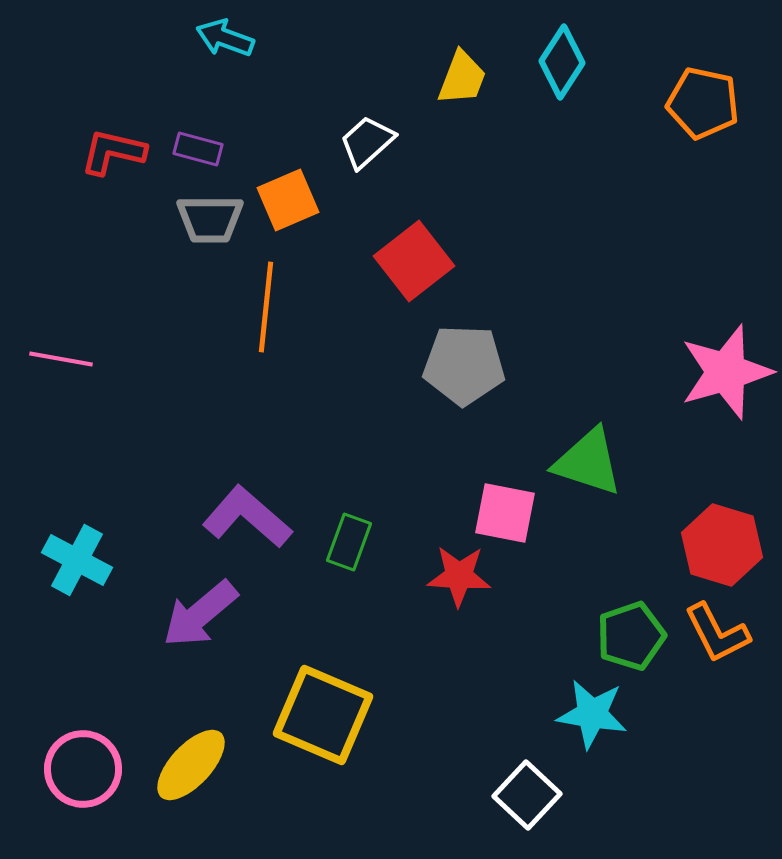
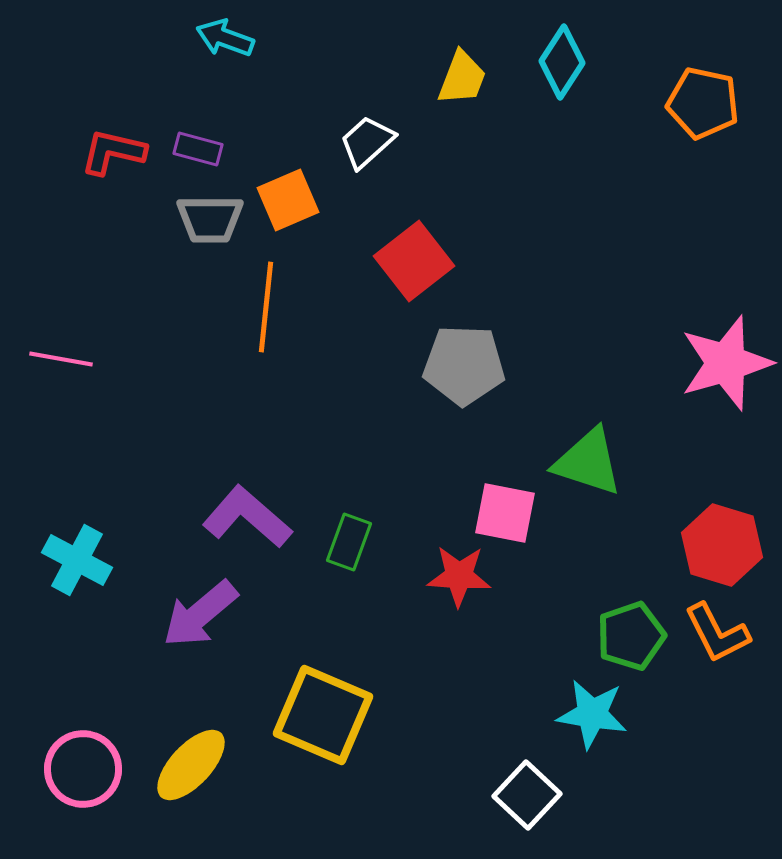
pink star: moved 9 px up
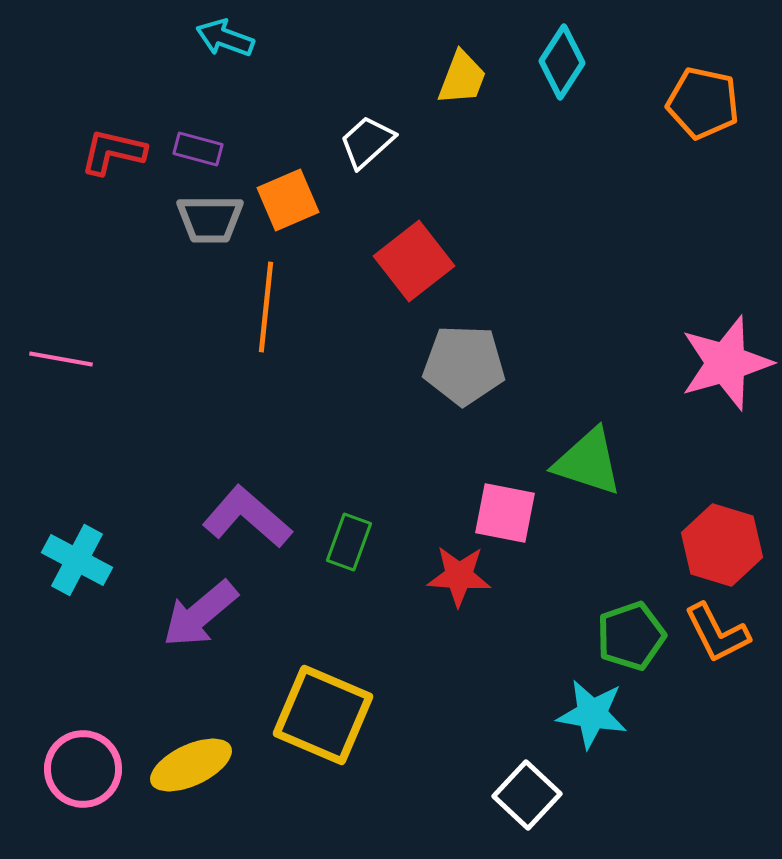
yellow ellipse: rotated 22 degrees clockwise
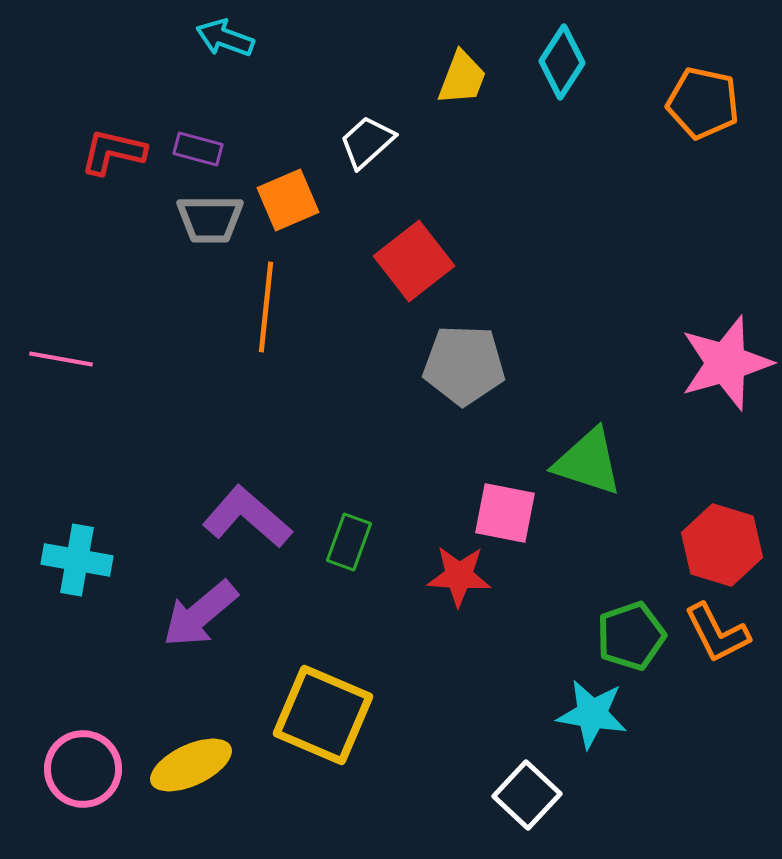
cyan cross: rotated 18 degrees counterclockwise
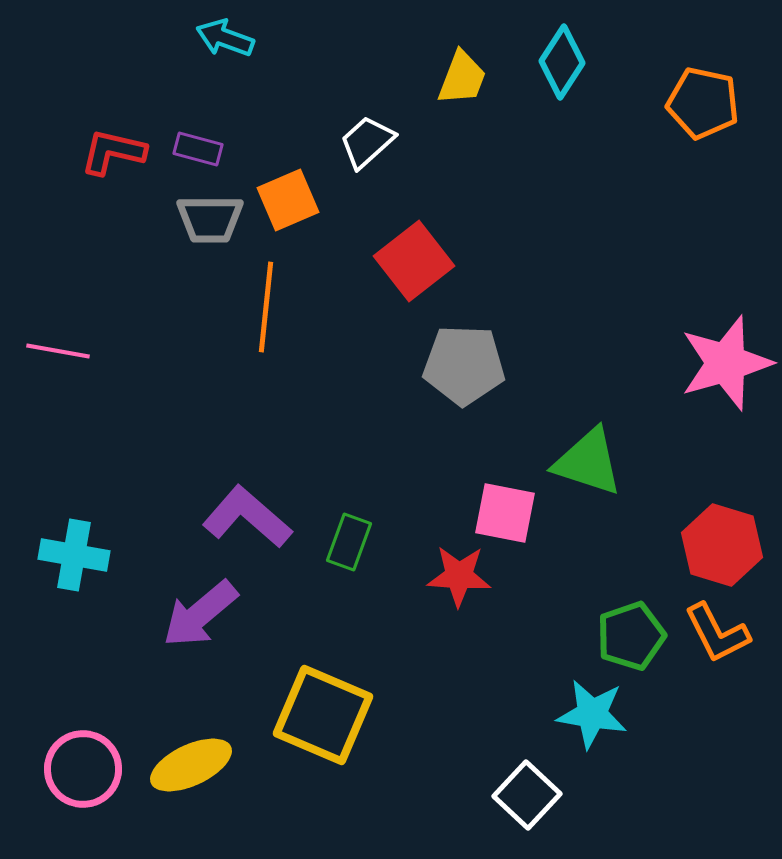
pink line: moved 3 px left, 8 px up
cyan cross: moved 3 px left, 5 px up
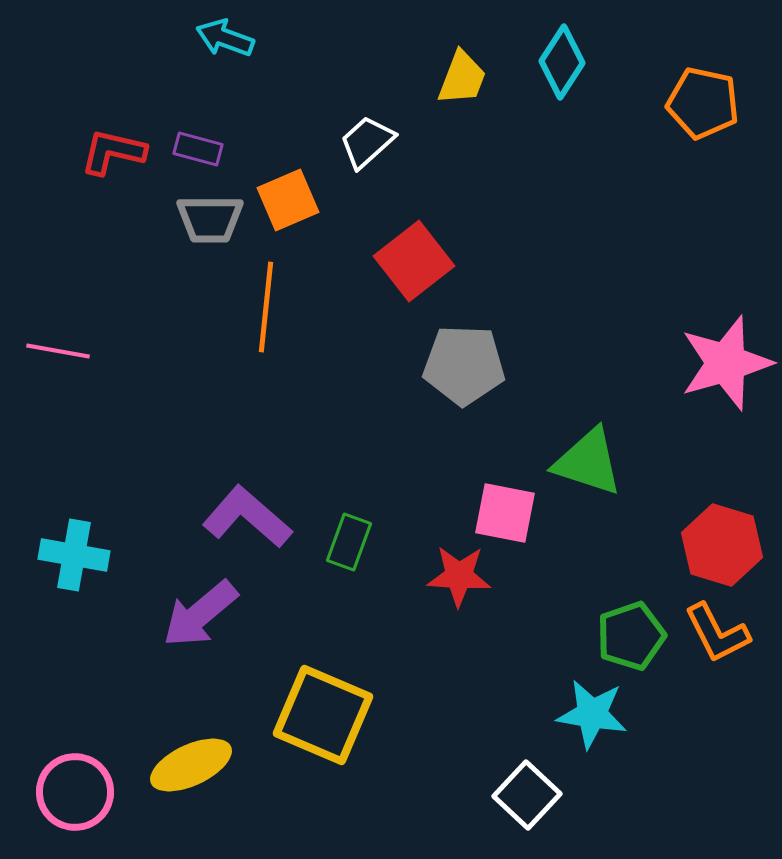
pink circle: moved 8 px left, 23 px down
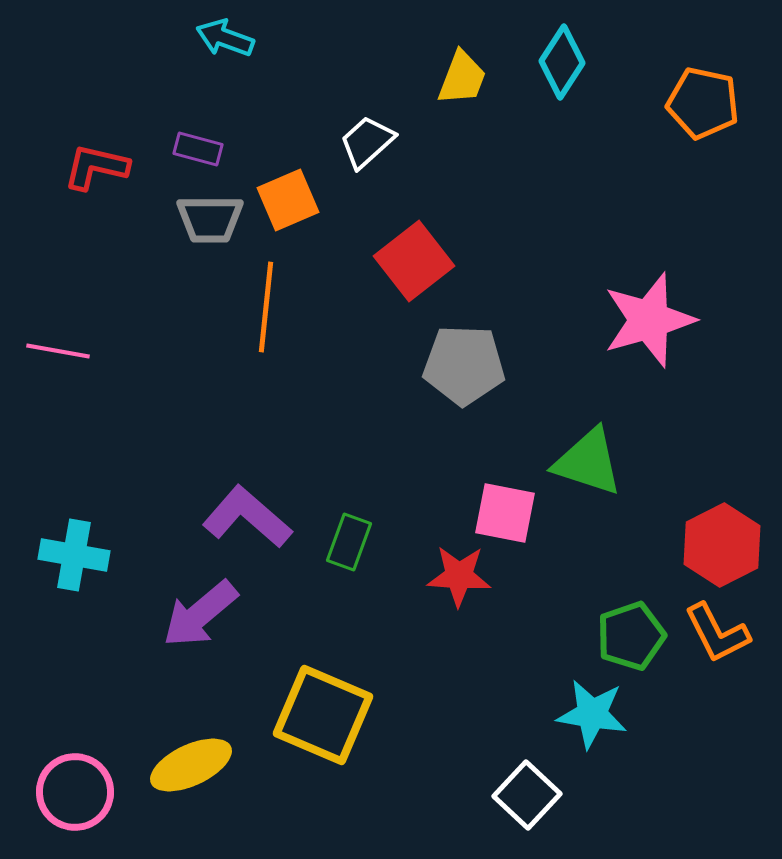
red L-shape: moved 17 px left, 15 px down
pink star: moved 77 px left, 43 px up
red hexagon: rotated 16 degrees clockwise
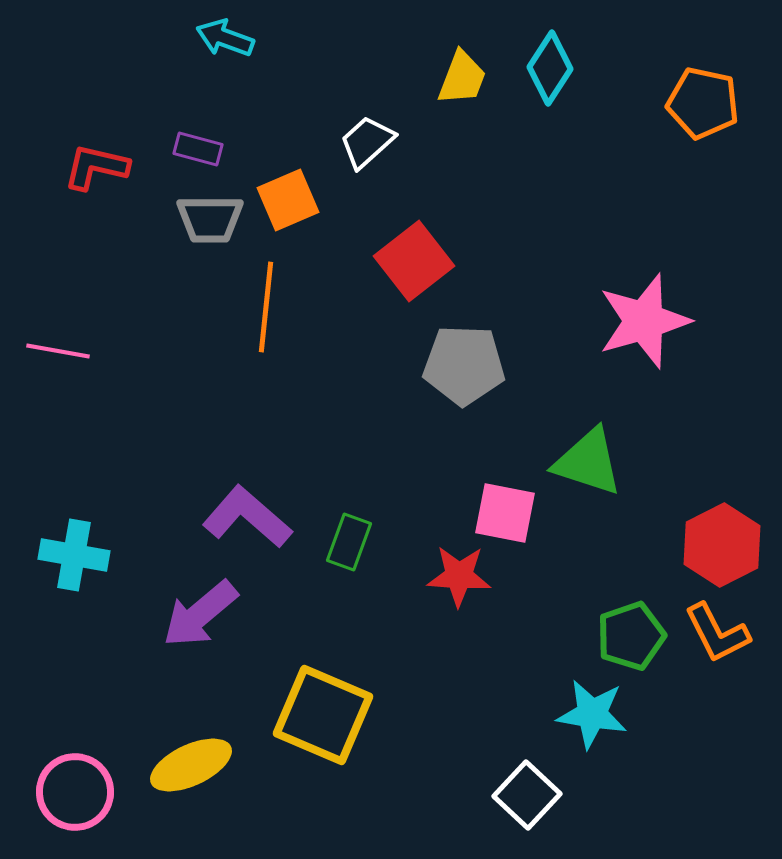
cyan diamond: moved 12 px left, 6 px down
pink star: moved 5 px left, 1 px down
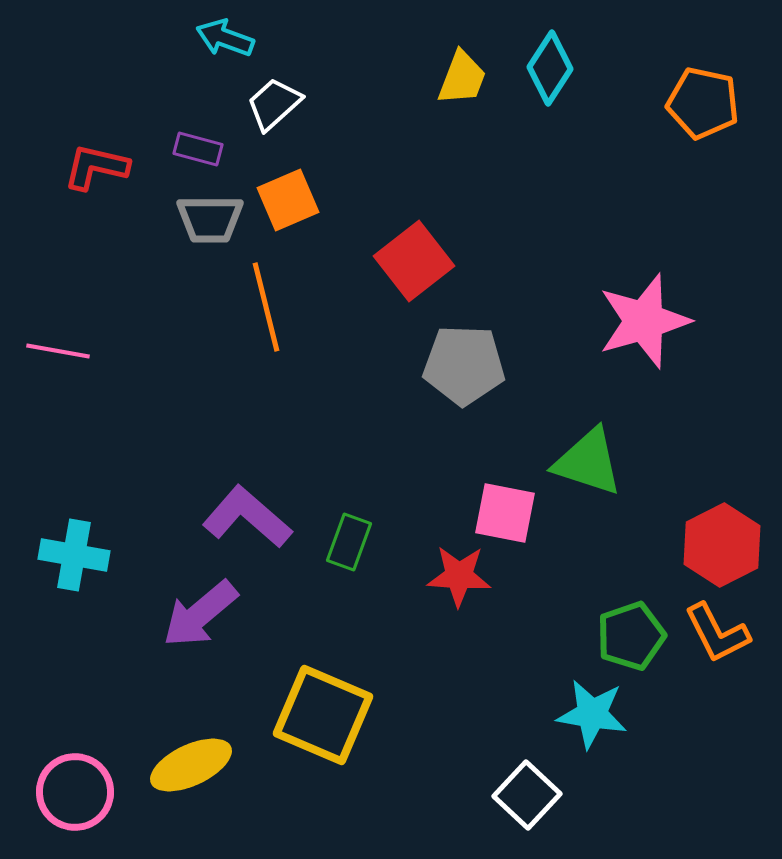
white trapezoid: moved 93 px left, 38 px up
orange line: rotated 20 degrees counterclockwise
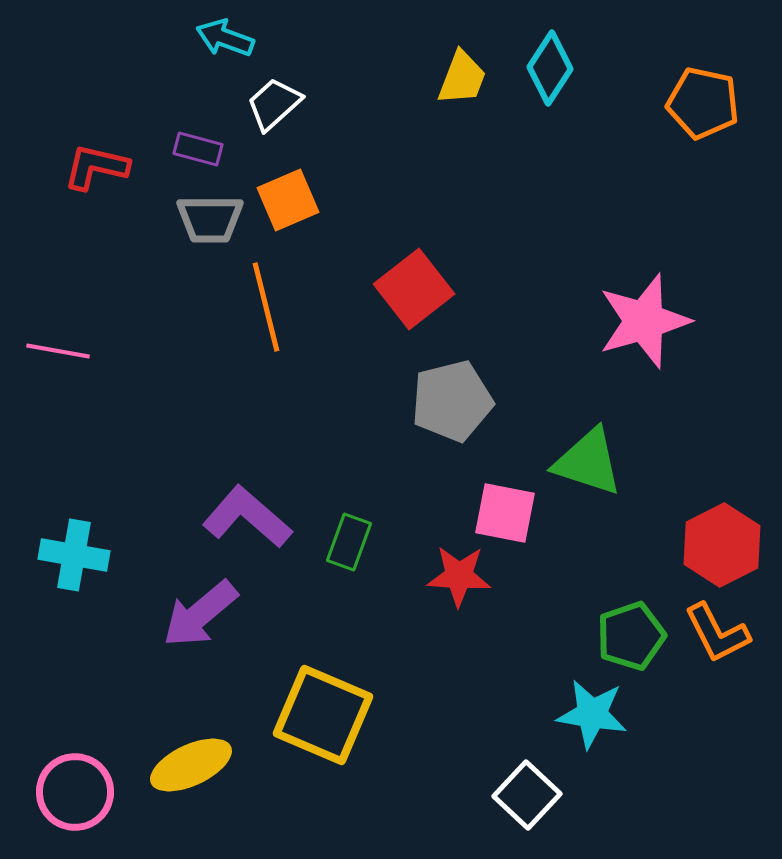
red square: moved 28 px down
gray pentagon: moved 12 px left, 36 px down; rotated 16 degrees counterclockwise
